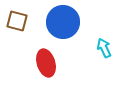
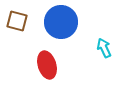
blue circle: moved 2 px left
red ellipse: moved 1 px right, 2 px down
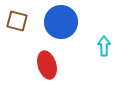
cyan arrow: moved 2 px up; rotated 24 degrees clockwise
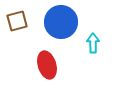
brown square: rotated 30 degrees counterclockwise
cyan arrow: moved 11 px left, 3 px up
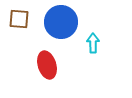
brown square: moved 2 px right, 2 px up; rotated 20 degrees clockwise
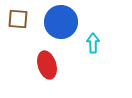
brown square: moved 1 px left
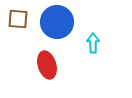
blue circle: moved 4 px left
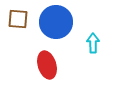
blue circle: moved 1 px left
